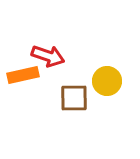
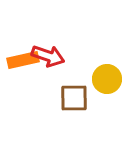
orange rectangle: moved 15 px up
yellow circle: moved 2 px up
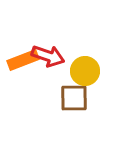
orange rectangle: rotated 8 degrees counterclockwise
yellow circle: moved 22 px left, 8 px up
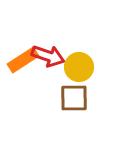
orange rectangle: rotated 12 degrees counterclockwise
yellow circle: moved 6 px left, 4 px up
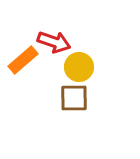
red arrow: moved 6 px right, 14 px up
orange rectangle: rotated 8 degrees counterclockwise
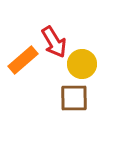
red arrow: rotated 40 degrees clockwise
yellow circle: moved 3 px right, 3 px up
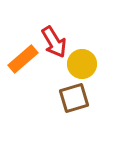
orange rectangle: moved 1 px up
brown square: rotated 16 degrees counterclockwise
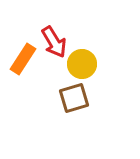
orange rectangle: rotated 16 degrees counterclockwise
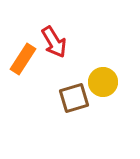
yellow circle: moved 21 px right, 18 px down
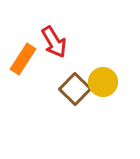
brown square: moved 1 px right, 9 px up; rotated 28 degrees counterclockwise
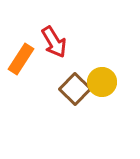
orange rectangle: moved 2 px left
yellow circle: moved 1 px left
